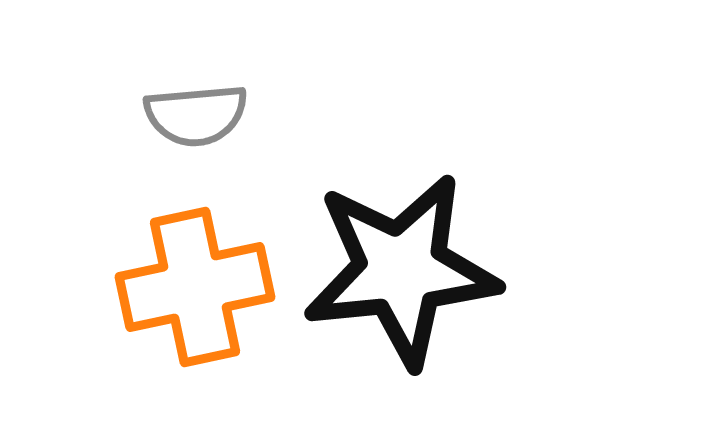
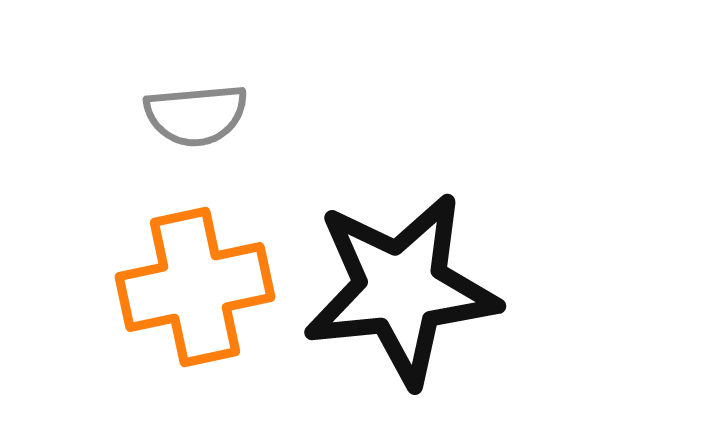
black star: moved 19 px down
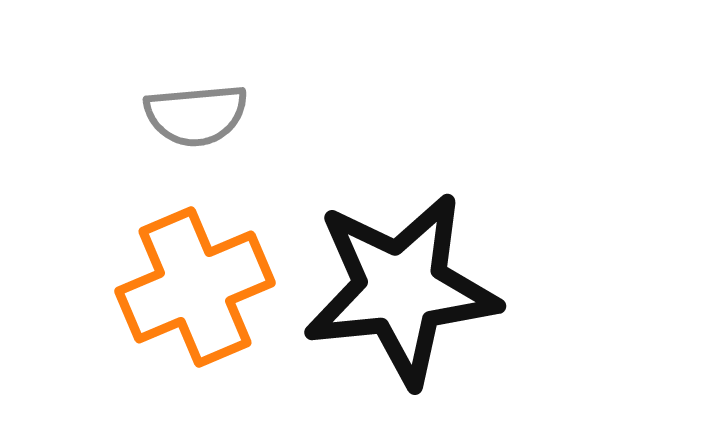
orange cross: rotated 11 degrees counterclockwise
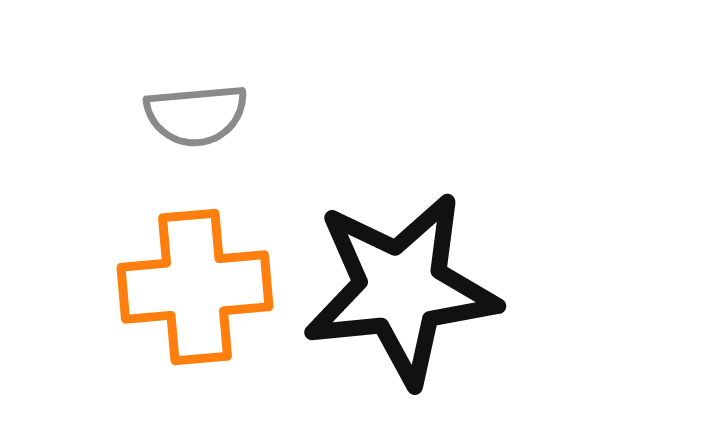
orange cross: rotated 18 degrees clockwise
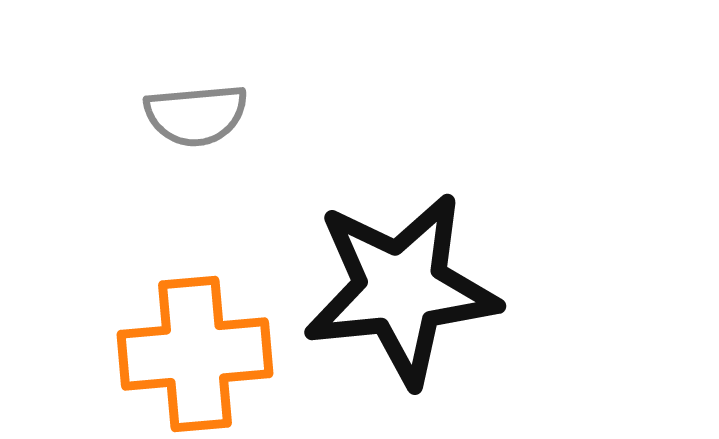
orange cross: moved 67 px down
